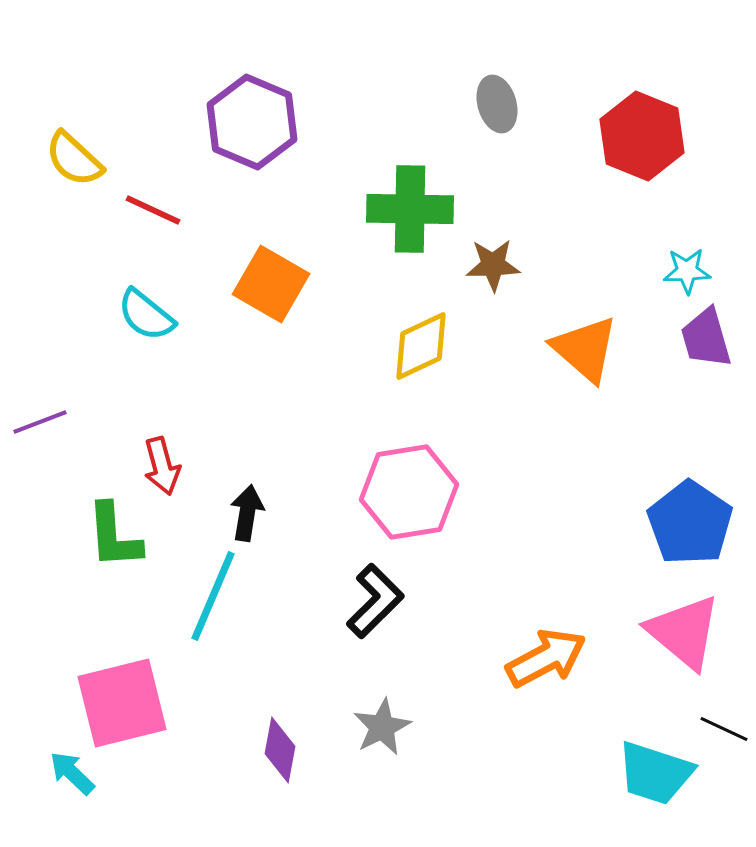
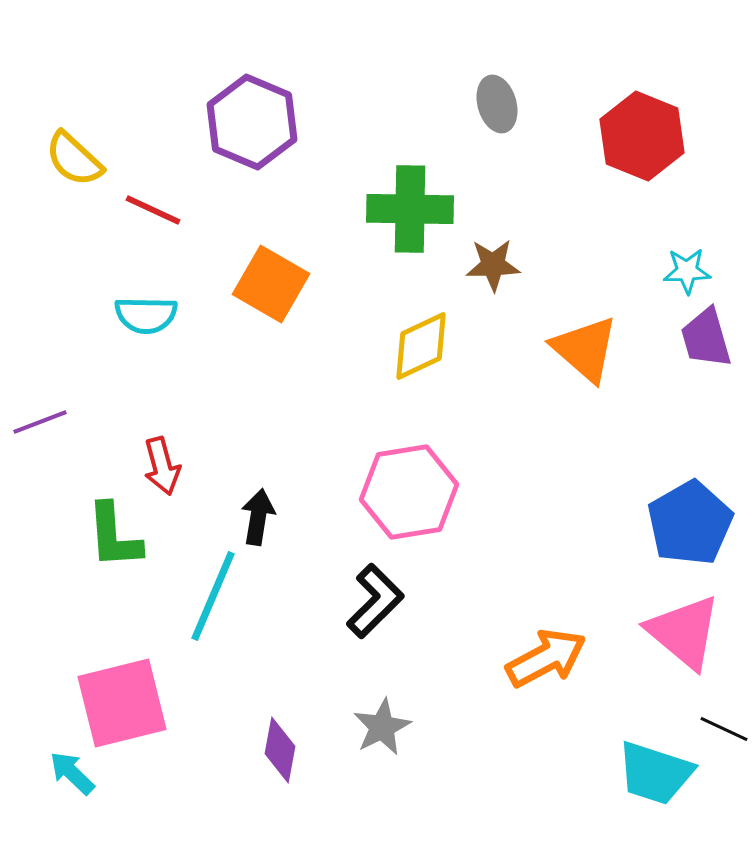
cyan semicircle: rotated 38 degrees counterclockwise
black arrow: moved 11 px right, 4 px down
blue pentagon: rotated 8 degrees clockwise
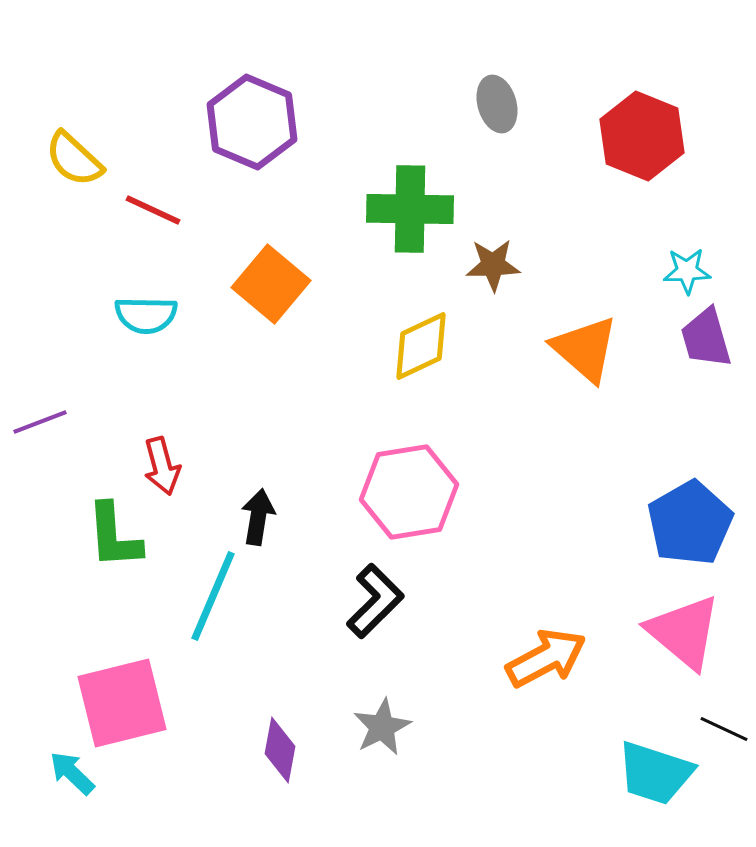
orange square: rotated 10 degrees clockwise
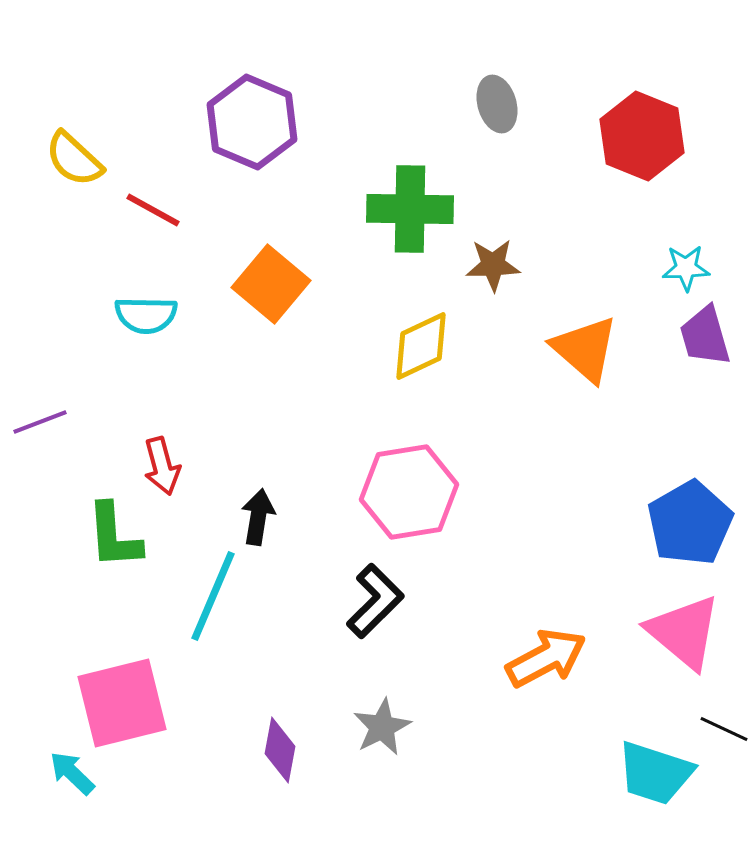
red line: rotated 4 degrees clockwise
cyan star: moved 1 px left, 3 px up
purple trapezoid: moved 1 px left, 2 px up
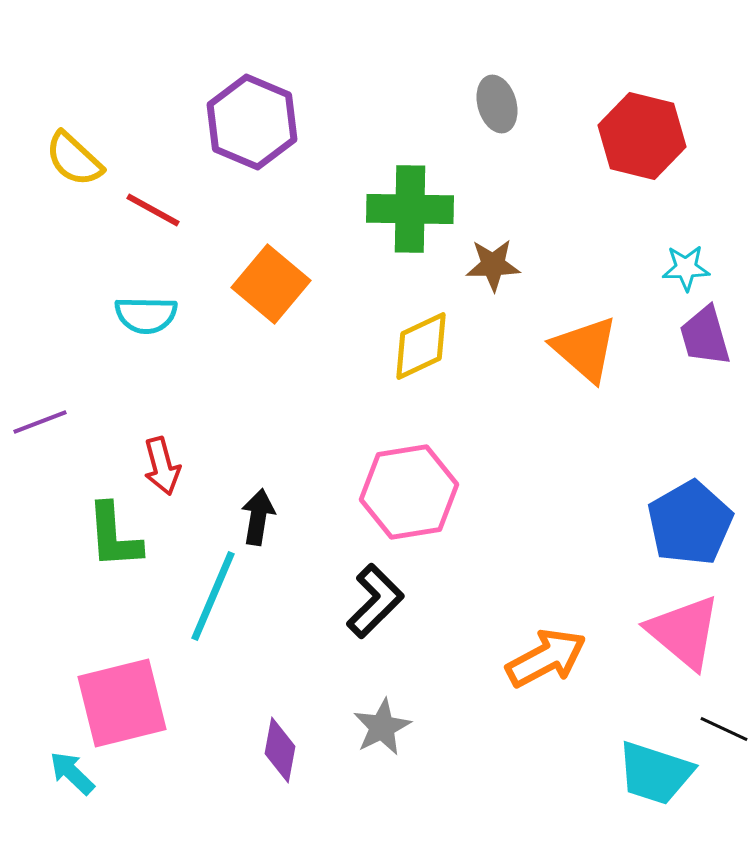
red hexagon: rotated 8 degrees counterclockwise
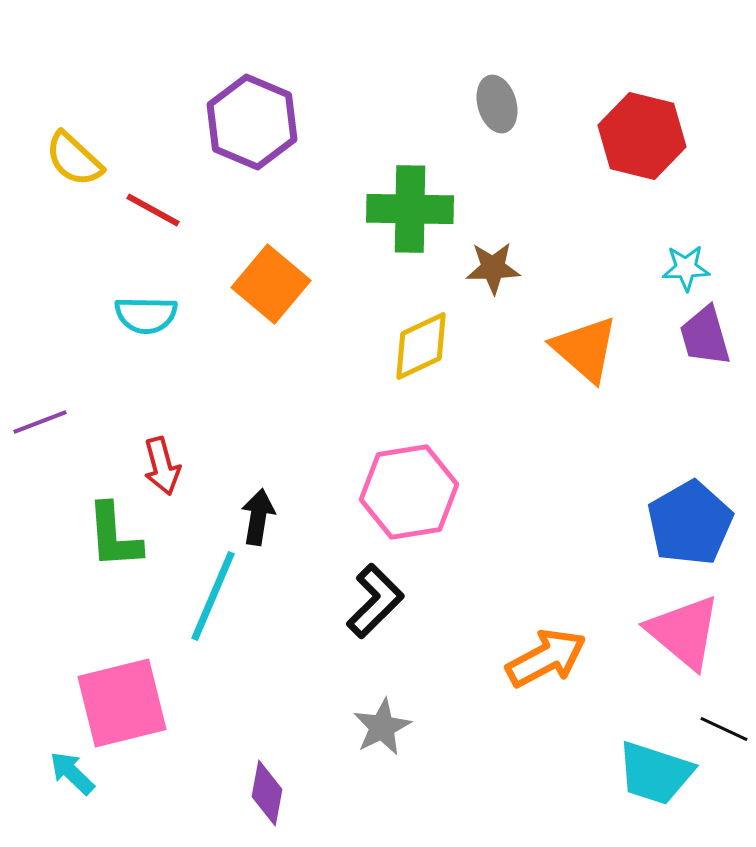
brown star: moved 3 px down
purple diamond: moved 13 px left, 43 px down
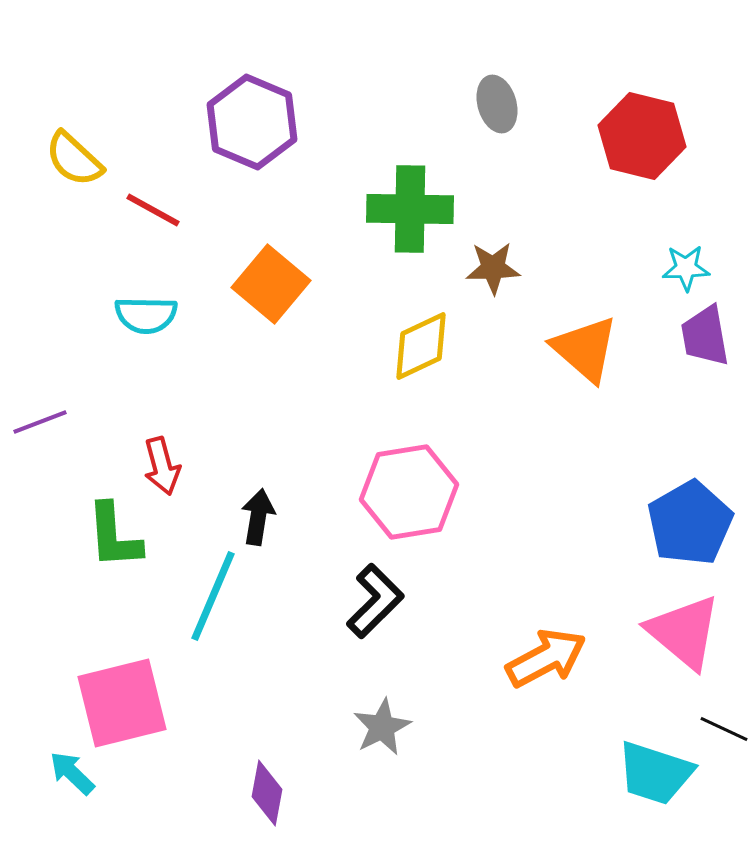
purple trapezoid: rotated 6 degrees clockwise
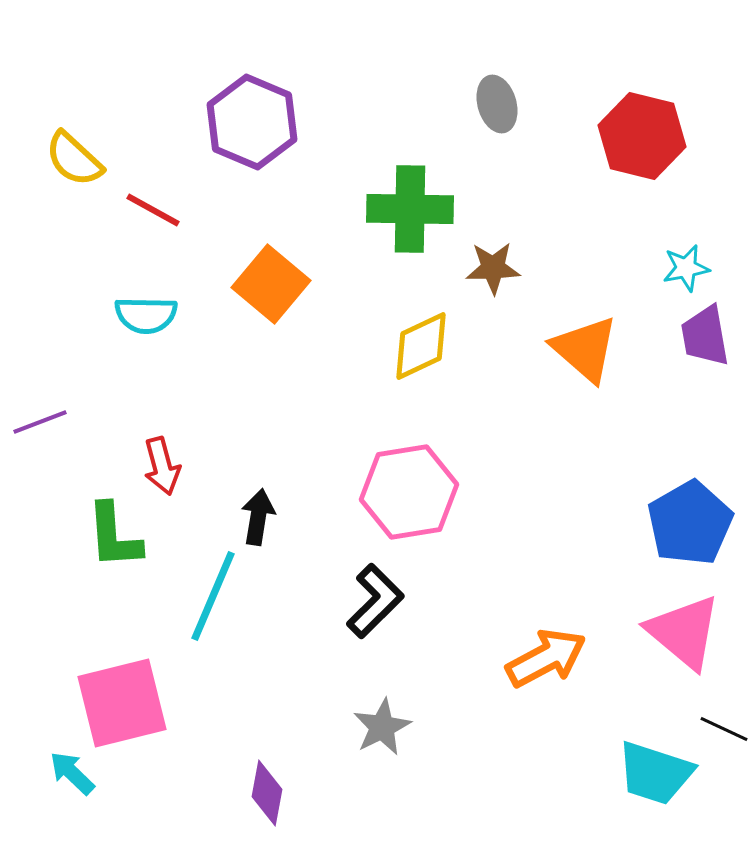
cyan star: rotated 9 degrees counterclockwise
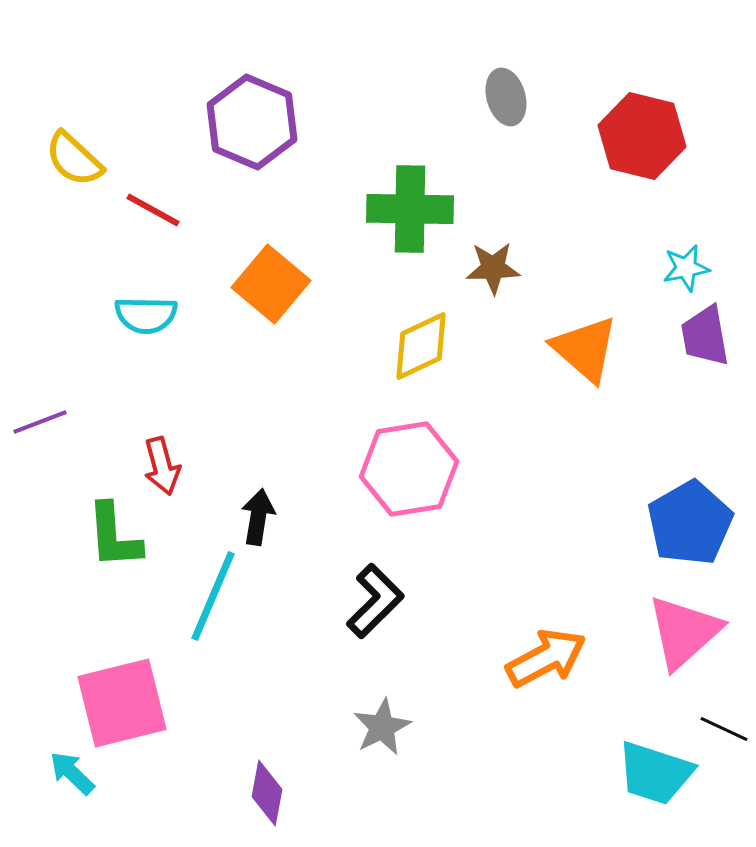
gray ellipse: moved 9 px right, 7 px up
pink hexagon: moved 23 px up
pink triangle: rotated 38 degrees clockwise
